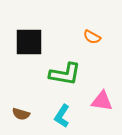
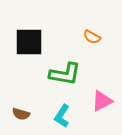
pink triangle: rotated 35 degrees counterclockwise
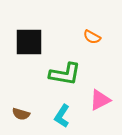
pink triangle: moved 2 px left, 1 px up
